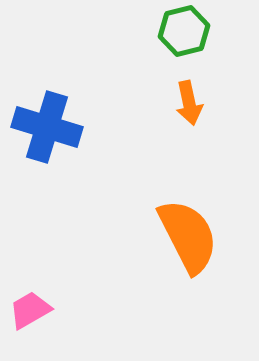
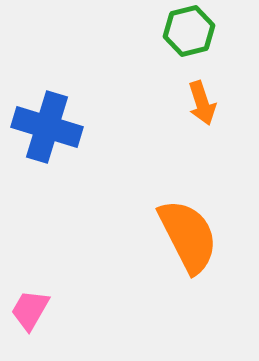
green hexagon: moved 5 px right
orange arrow: moved 13 px right; rotated 6 degrees counterclockwise
pink trapezoid: rotated 30 degrees counterclockwise
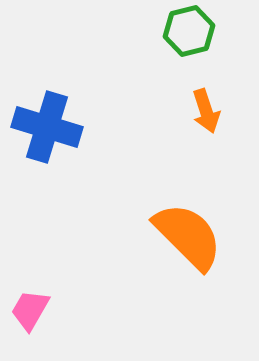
orange arrow: moved 4 px right, 8 px down
orange semicircle: rotated 18 degrees counterclockwise
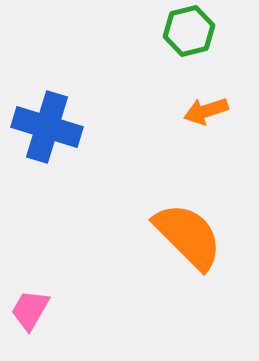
orange arrow: rotated 90 degrees clockwise
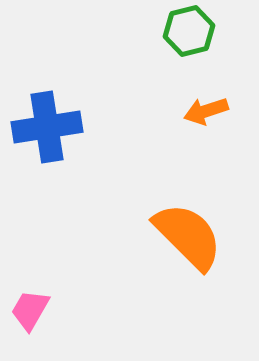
blue cross: rotated 26 degrees counterclockwise
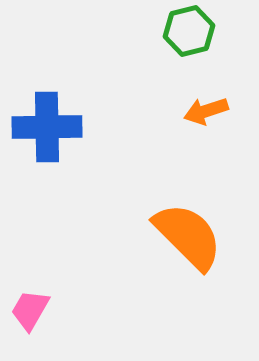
blue cross: rotated 8 degrees clockwise
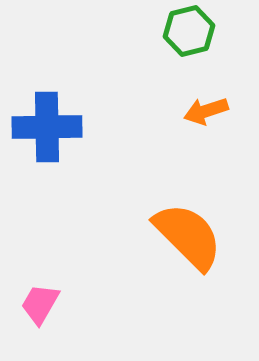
pink trapezoid: moved 10 px right, 6 px up
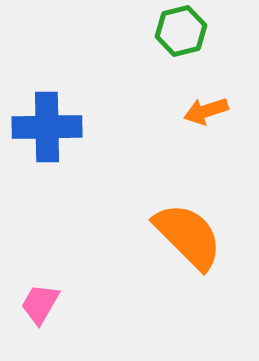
green hexagon: moved 8 px left
